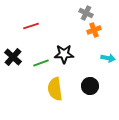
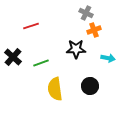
black star: moved 12 px right, 5 px up
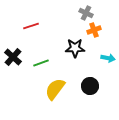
black star: moved 1 px left, 1 px up
yellow semicircle: rotated 45 degrees clockwise
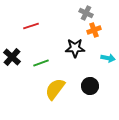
black cross: moved 1 px left
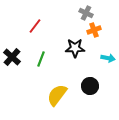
red line: moved 4 px right; rotated 35 degrees counterclockwise
green line: moved 4 px up; rotated 49 degrees counterclockwise
yellow semicircle: moved 2 px right, 6 px down
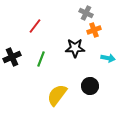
black cross: rotated 24 degrees clockwise
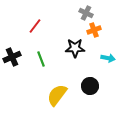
green line: rotated 42 degrees counterclockwise
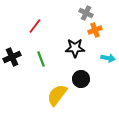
orange cross: moved 1 px right
black circle: moved 9 px left, 7 px up
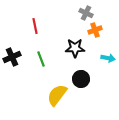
red line: rotated 49 degrees counterclockwise
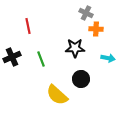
red line: moved 7 px left
orange cross: moved 1 px right, 1 px up; rotated 24 degrees clockwise
yellow semicircle: rotated 85 degrees counterclockwise
